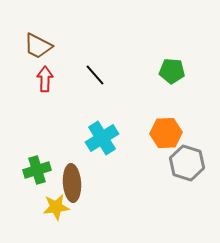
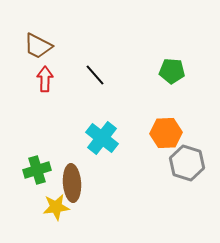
cyan cross: rotated 20 degrees counterclockwise
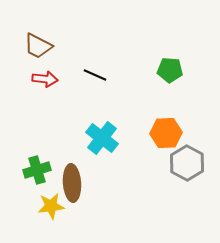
green pentagon: moved 2 px left, 1 px up
black line: rotated 25 degrees counterclockwise
red arrow: rotated 95 degrees clockwise
gray hexagon: rotated 12 degrees clockwise
yellow star: moved 5 px left, 1 px up
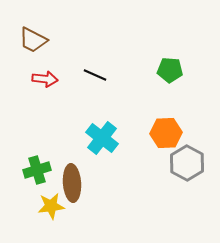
brown trapezoid: moved 5 px left, 6 px up
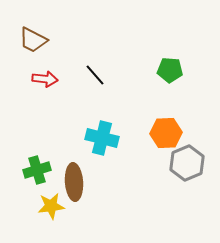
black line: rotated 25 degrees clockwise
cyan cross: rotated 24 degrees counterclockwise
gray hexagon: rotated 8 degrees clockwise
brown ellipse: moved 2 px right, 1 px up
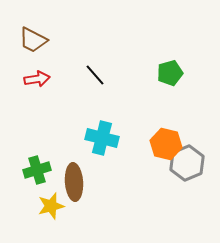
green pentagon: moved 3 px down; rotated 20 degrees counterclockwise
red arrow: moved 8 px left; rotated 15 degrees counterclockwise
orange hexagon: moved 11 px down; rotated 16 degrees clockwise
yellow star: rotated 8 degrees counterclockwise
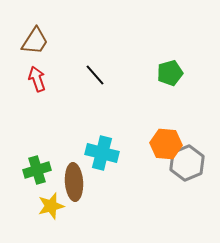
brown trapezoid: moved 2 px right, 1 px down; rotated 84 degrees counterclockwise
red arrow: rotated 100 degrees counterclockwise
cyan cross: moved 15 px down
orange hexagon: rotated 8 degrees counterclockwise
